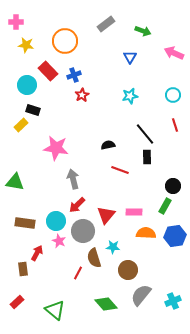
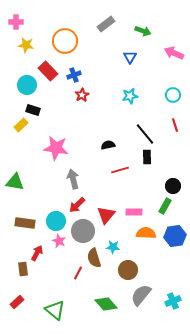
red line at (120, 170): rotated 36 degrees counterclockwise
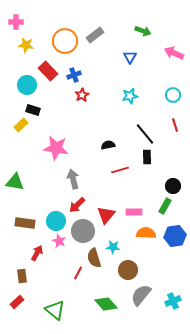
gray rectangle at (106, 24): moved 11 px left, 11 px down
brown rectangle at (23, 269): moved 1 px left, 7 px down
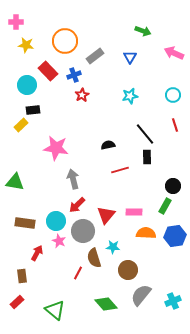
gray rectangle at (95, 35): moved 21 px down
black rectangle at (33, 110): rotated 24 degrees counterclockwise
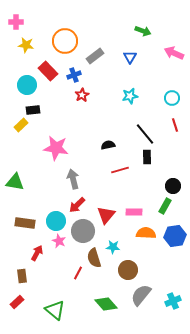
cyan circle at (173, 95): moved 1 px left, 3 px down
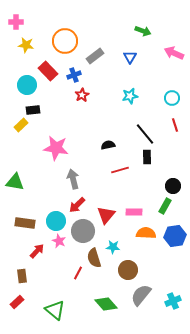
red arrow at (37, 253): moved 2 px up; rotated 14 degrees clockwise
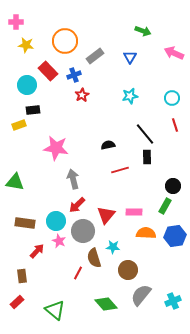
yellow rectangle at (21, 125): moved 2 px left; rotated 24 degrees clockwise
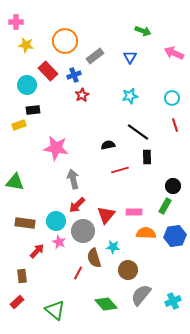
black line at (145, 134): moved 7 px left, 2 px up; rotated 15 degrees counterclockwise
pink star at (59, 241): moved 1 px down
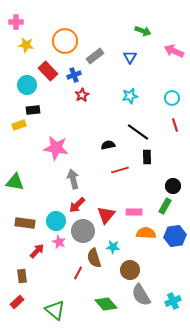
pink arrow at (174, 53): moved 2 px up
brown circle at (128, 270): moved 2 px right
gray semicircle at (141, 295): rotated 70 degrees counterclockwise
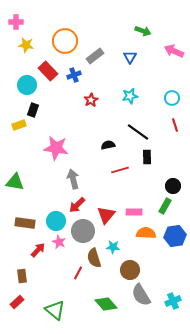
red star at (82, 95): moved 9 px right, 5 px down
black rectangle at (33, 110): rotated 64 degrees counterclockwise
red arrow at (37, 251): moved 1 px right, 1 px up
